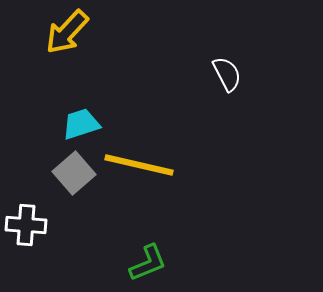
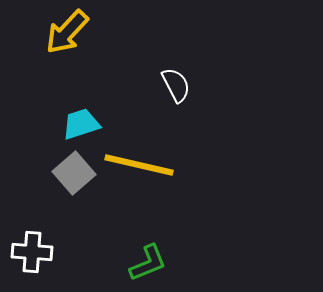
white semicircle: moved 51 px left, 11 px down
white cross: moved 6 px right, 27 px down
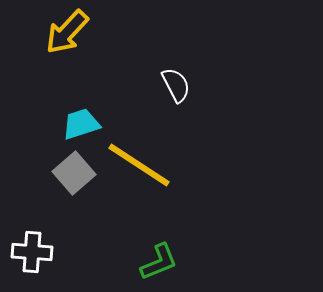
yellow line: rotated 20 degrees clockwise
green L-shape: moved 11 px right, 1 px up
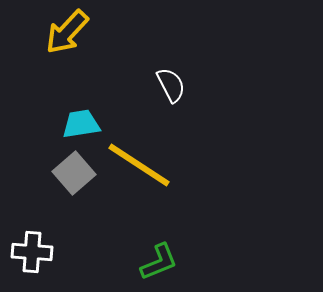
white semicircle: moved 5 px left
cyan trapezoid: rotated 9 degrees clockwise
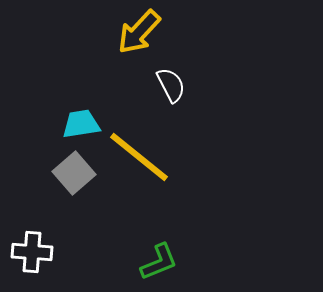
yellow arrow: moved 72 px right
yellow line: moved 8 px up; rotated 6 degrees clockwise
